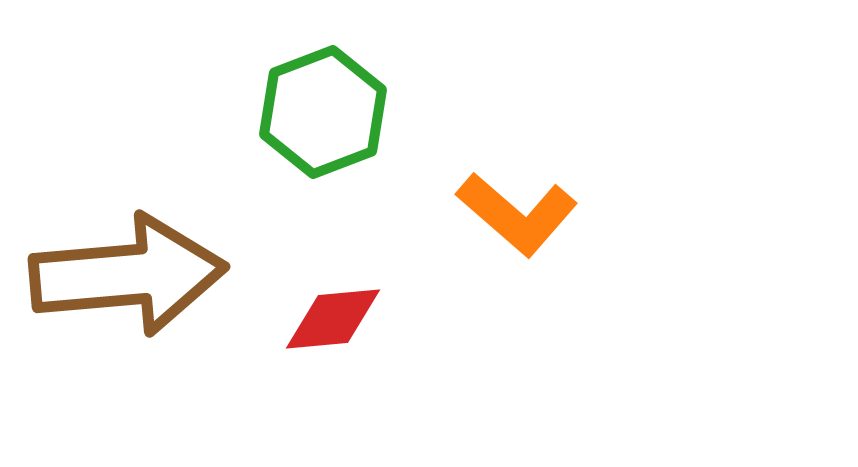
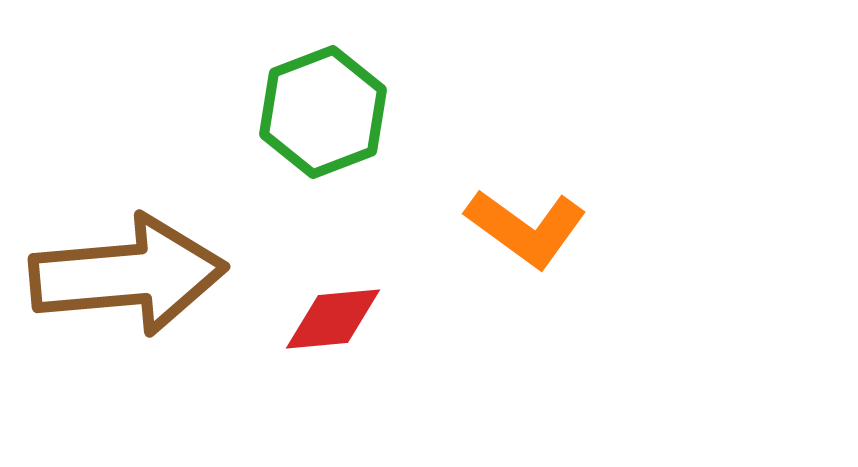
orange L-shape: moved 9 px right, 14 px down; rotated 5 degrees counterclockwise
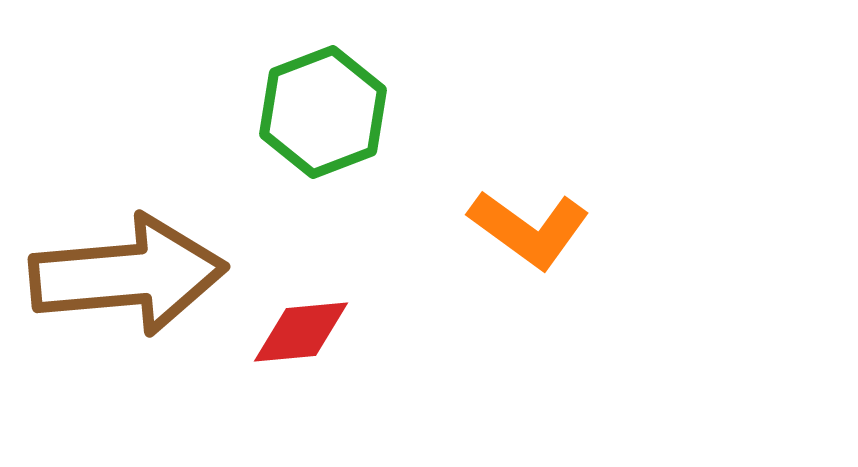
orange L-shape: moved 3 px right, 1 px down
red diamond: moved 32 px left, 13 px down
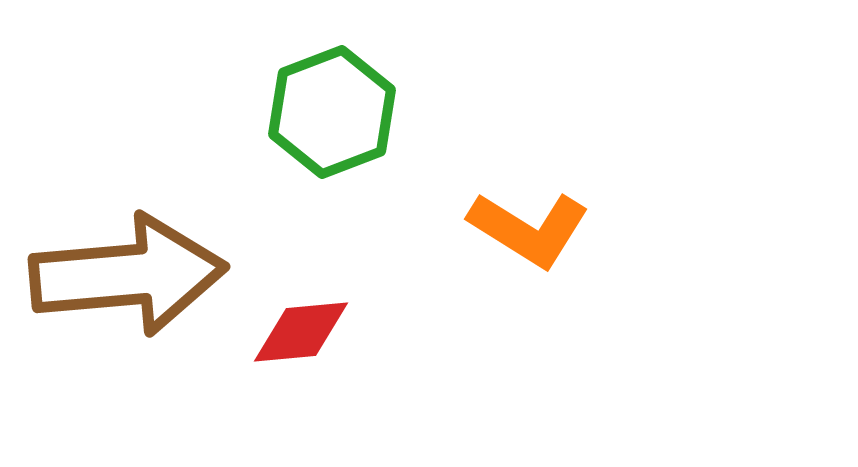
green hexagon: moved 9 px right
orange L-shape: rotated 4 degrees counterclockwise
